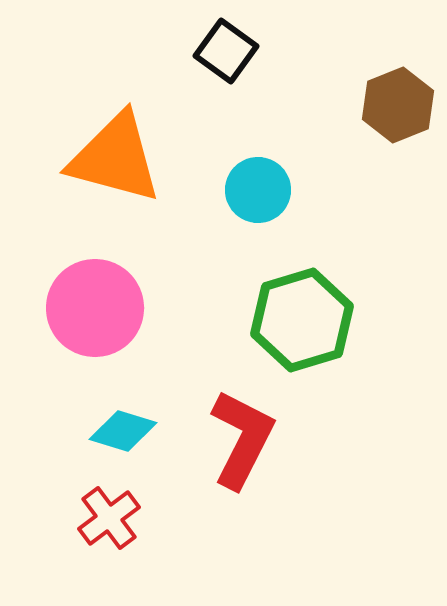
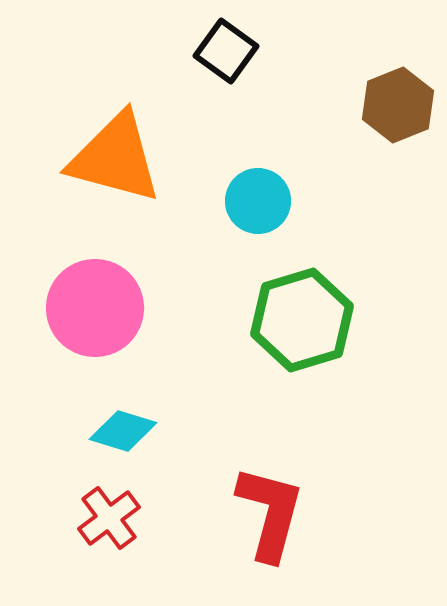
cyan circle: moved 11 px down
red L-shape: moved 28 px right, 74 px down; rotated 12 degrees counterclockwise
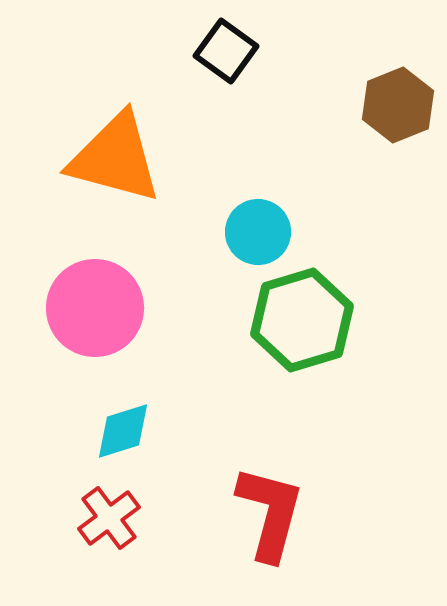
cyan circle: moved 31 px down
cyan diamond: rotated 34 degrees counterclockwise
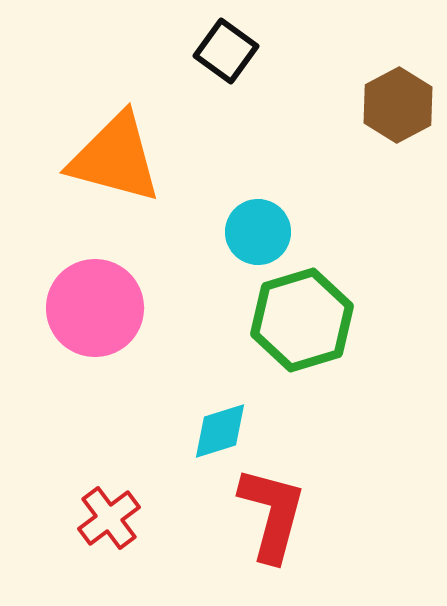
brown hexagon: rotated 6 degrees counterclockwise
cyan diamond: moved 97 px right
red L-shape: moved 2 px right, 1 px down
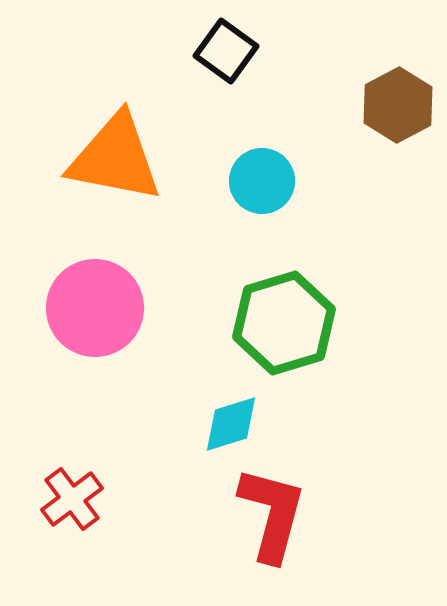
orange triangle: rotated 4 degrees counterclockwise
cyan circle: moved 4 px right, 51 px up
green hexagon: moved 18 px left, 3 px down
cyan diamond: moved 11 px right, 7 px up
red cross: moved 37 px left, 19 px up
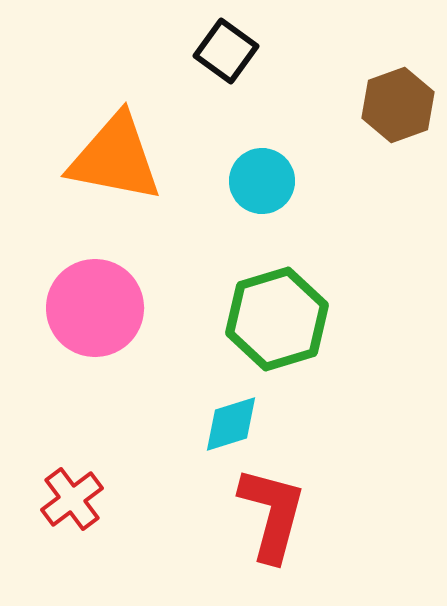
brown hexagon: rotated 8 degrees clockwise
green hexagon: moved 7 px left, 4 px up
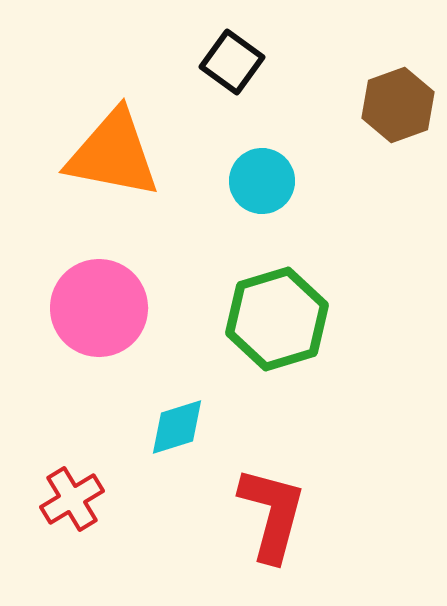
black square: moved 6 px right, 11 px down
orange triangle: moved 2 px left, 4 px up
pink circle: moved 4 px right
cyan diamond: moved 54 px left, 3 px down
red cross: rotated 6 degrees clockwise
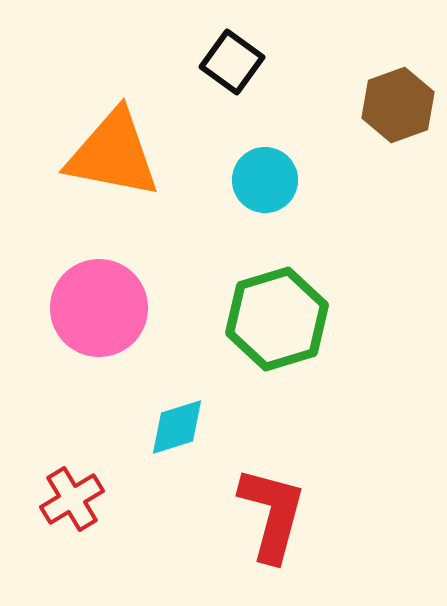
cyan circle: moved 3 px right, 1 px up
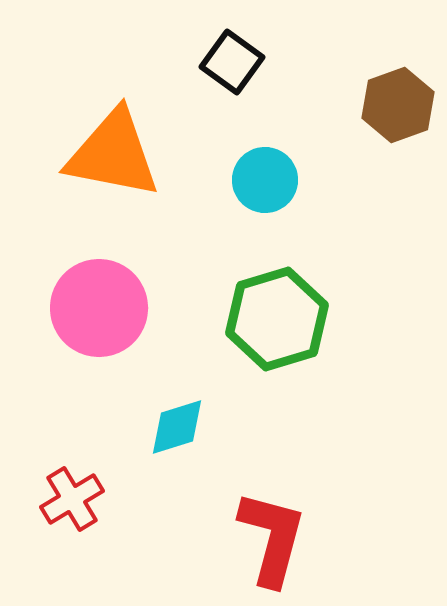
red L-shape: moved 24 px down
